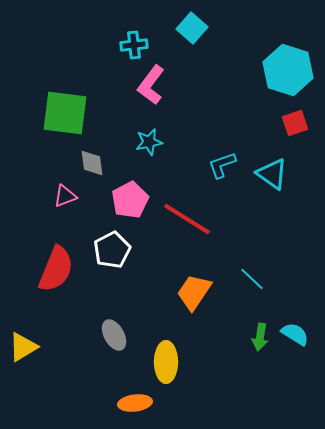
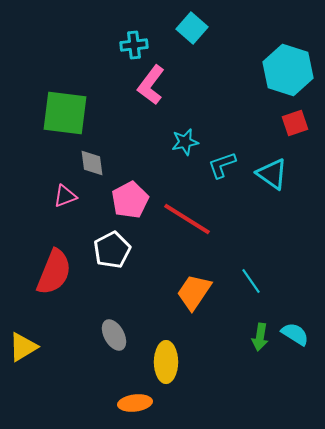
cyan star: moved 36 px right
red semicircle: moved 2 px left, 3 px down
cyan line: moved 1 px left, 2 px down; rotated 12 degrees clockwise
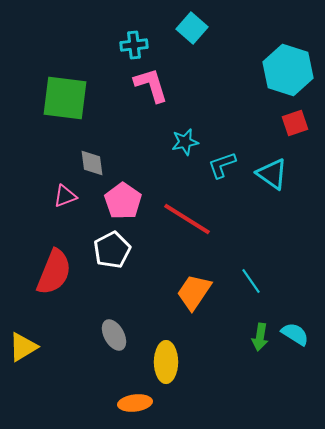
pink L-shape: rotated 126 degrees clockwise
green square: moved 15 px up
pink pentagon: moved 7 px left, 1 px down; rotated 9 degrees counterclockwise
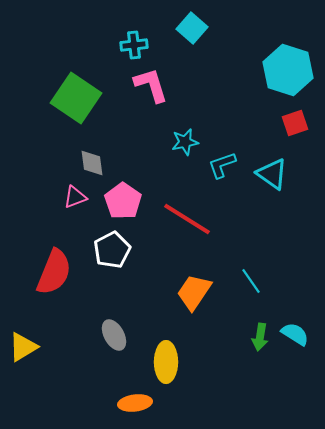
green square: moved 11 px right; rotated 27 degrees clockwise
pink triangle: moved 10 px right, 1 px down
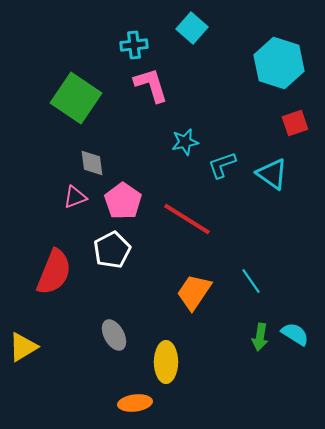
cyan hexagon: moved 9 px left, 7 px up
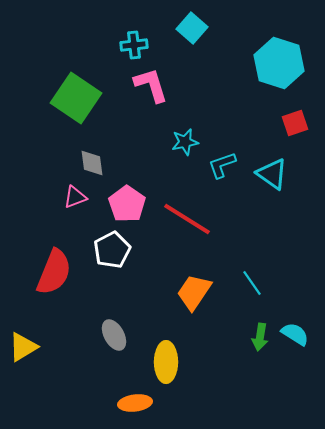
pink pentagon: moved 4 px right, 3 px down
cyan line: moved 1 px right, 2 px down
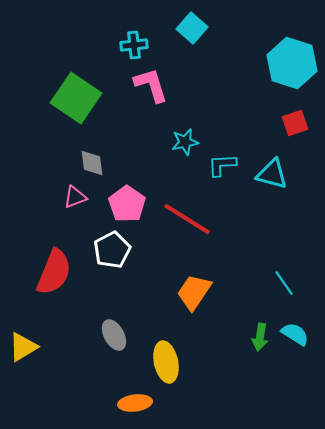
cyan hexagon: moved 13 px right
cyan L-shape: rotated 16 degrees clockwise
cyan triangle: rotated 20 degrees counterclockwise
cyan line: moved 32 px right
yellow ellipse: rotated 12 degrees counterclockwise
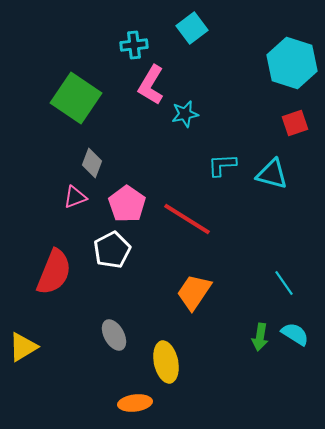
cyan square: rotated 12 degrees clockwise
pink L-shape: rotated 132 degrees counterclockwise
cyan star: moved 28 px up
gray diamond: rotated 28 degrees clockwise
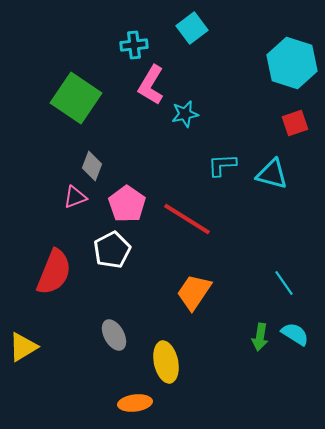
gray diamond: moved 3 px down
